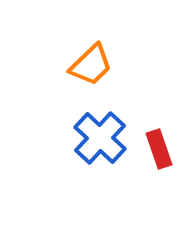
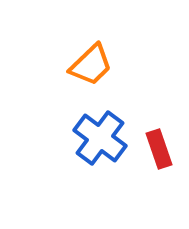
blue cross: rotated 6 degrees counterclockwise
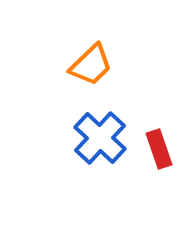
blue cross: rotated 6 degrees clockwise
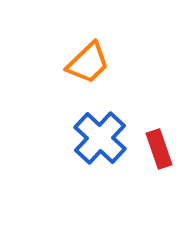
orange trapezoid: moved 3 px left, 2 px up
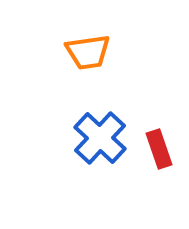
orange trapezoid: moved 11 px up; rotated 36 degrees clockwise
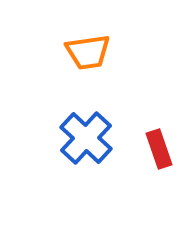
blue cross: moved 14 px left
